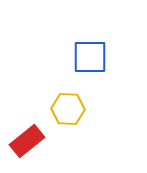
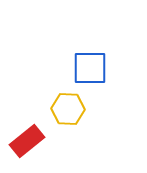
blue square: moved 11 px down
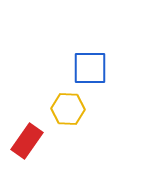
red rectangle: rotated 16 degrees counterclockwise
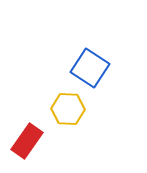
blue square: rotated 33 degrees clockwise
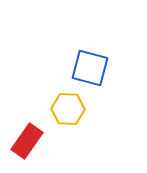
blue square: rotated 18 degrees counterclockwise
